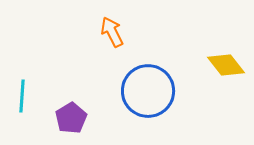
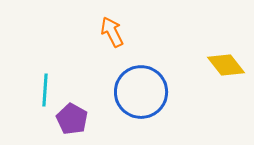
blue circle: moved 7 px left, 1 px down
cyan line: moved 23 px right, 6 px up
purple pentagon: moved 1 px right, 1 px down; rotated 12 degrees counterclockwise
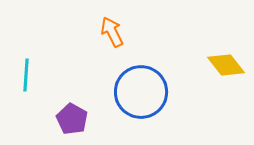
cyan line: moved 19 px left, 15 px up
